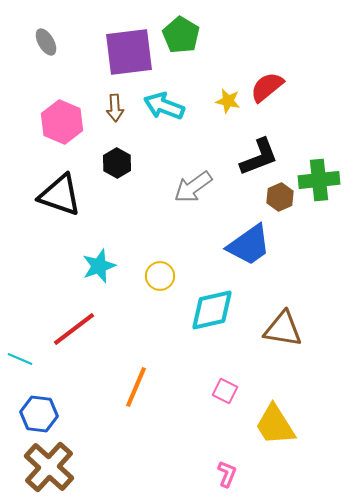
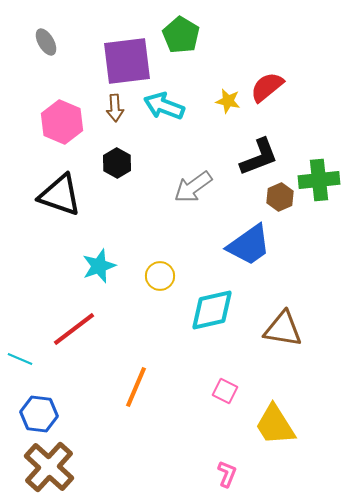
purple square: moved 2 px left, 9 px down
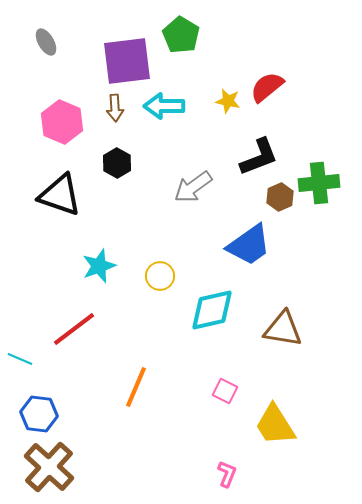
cyan arrow: rotated 21 degrees counterclockwise
green cross: moved 3 px down
